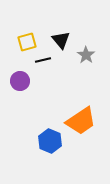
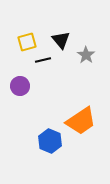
purple circle: moved 5 px down
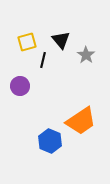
black line: rotated 63 degrees counterclockwise
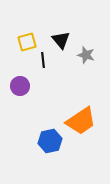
gray star: rotated 18 degrees counterclockwise
black line: rotated 21 degrees counterclockwise
blue hexagon: rotated 25 degrees clockwise
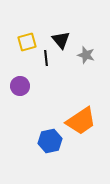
black line: moved 3 px right, 2 px up
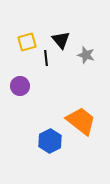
orange trapezoid: rotated 108 degrees counterclockwise
blue hexagon: rotated 15 degrees counterclockwise
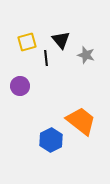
blue hexagon: moved 1 px right, 1 px up
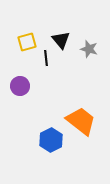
gray star: moved 3 px right, 6 px up
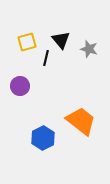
black line: rotated 21 degrees clockwise
blue hexagon: moved 8 px left, 2 px up
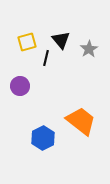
gray star: rotated 24 degrees clockwise
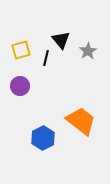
yellow square: moved 6 px left, 8 px down
gray star: moved 1 px left, 2 px down
